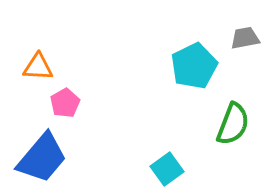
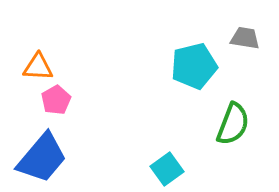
gray trapezoid: rotated 20 degrees clockwise
cyan pentagon: rotated 12 degrees clockwise
pink pentagon: moved 9 px left, 3 px up
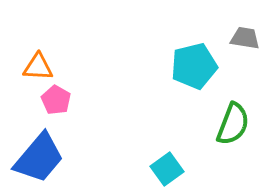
pink pentagon: rotated 12 degrees counterclockwise
blue trapezoid: moved 3 px left
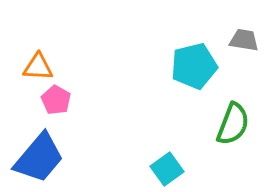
gray trapezoid: moved 1 px left, 2 px down
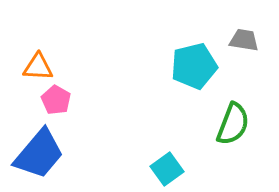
blue trapezoid: moved 4 px up
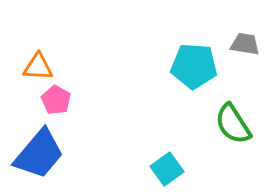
gray trapezoid: moved 1 px right, 4 px down
cyan pentagon: rotated 18 degrees clockwise
green semicircle: rotated 126 degrees clockwise
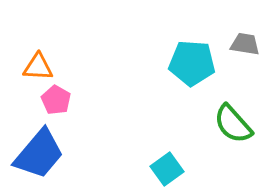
cyan pentagon: moved 2 px left, 3 px up
green semicircle: rotated 9 degrees counterclockwise
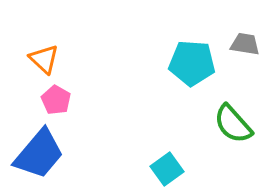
orange triangle: moved 6 px right, 8 px up; rotated 40 degrees clockwise
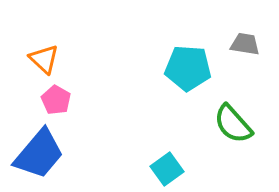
cyan pentagon: moved 4 px left, 5 px down
